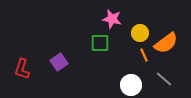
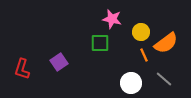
yellow circle: moved 1 px right, 1 px up
white circle: moved 2 px up
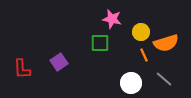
orange semicircle: rotated 20 degrees clockwise
red L-shape: rotated 20 degrees counterclockwise
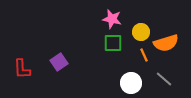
green square: moved 13 px right
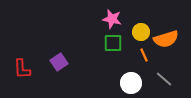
orange semicircle: moved 4 px up
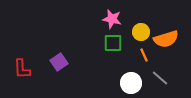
gray line: moved 4 px left, 1 px up
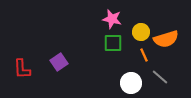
gray line: moved 1 px up
